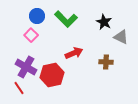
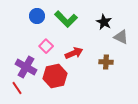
pink square: moved 15 px right, 11 px down
red hexagon: moved 3 px right, 1 px down
red line: moved 2 px left
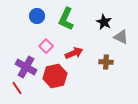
green L-shape: rotated 70 degrees clockwise
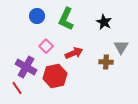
gray triangle: moved 10 px down; rotated 35 degrees clockwise
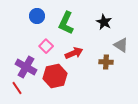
green L-shape: moved 4 px down
gray triangle: moved 2 px up; rotated 28 degrees counterclockwise
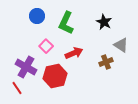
brown cross: rotated 24 degrees counterclockwise
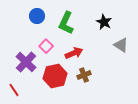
brown cross: moved 22 px left, 13 px down
purple cross: moved 5 px up; rotated 15 degrees clockwise
red line: moved 3 px left, 2 px down
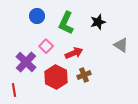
black star: moved 6 px left; rotated 28 degrees clockwise
red hexagon: moved 1 px right, 1 px down; rotated 20 degrees counterclockwise
red line: rotated 24 degrees clockwise
